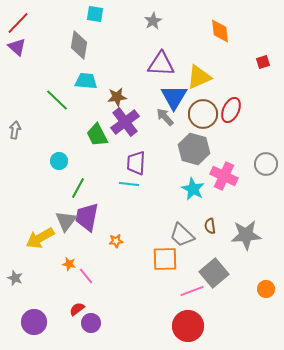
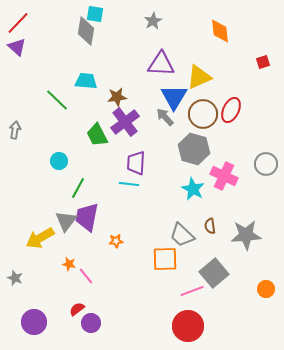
gray diamond at (79, 45): moved 7 px right, 14 px up
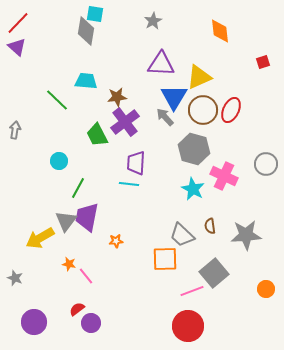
brown circle at (203, 114): moved 4 px up
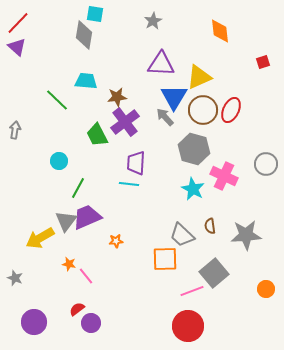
gray diamond at (86, 31): moved 2 px left, 4 px down
purple trapezoid at (87, 217): rotated 56 degrees clockwise
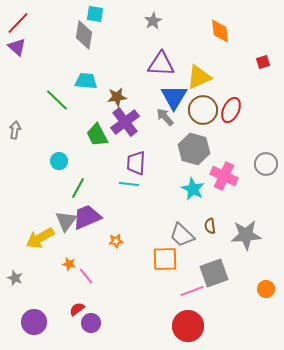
gray square at (214, 273): rotated 20 degrees clockwise
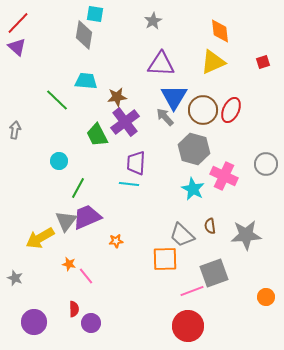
yellow triangle at (199, 77): moved 14 px right, 15 px up
orange circle at (266, 289): moved 8 px down
red semicircle at (77, 309): moved 3 px left; rotated 126 degrees clockwise
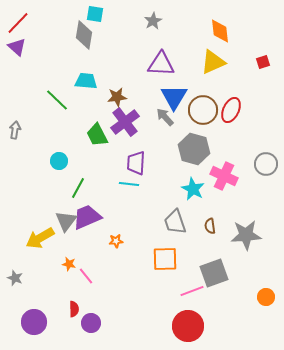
gray trapezoid at (182, 235): moved 7 px left, 13 px up; rotated 28 degrees clockwise
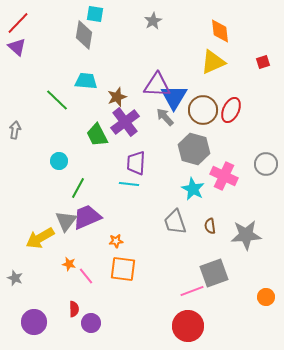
purple triangle at (161, 64): moved 4 px left, 21 px down
brown star at (117, 97): rotated 12 degrees counterclockwise
orange square at (165, 259): moved 42 px left, 10 px down; rotated 8 degrees clockwise
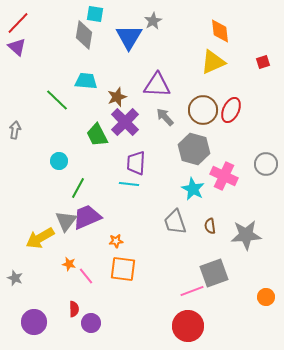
blue triangle at (174, 97): moved 45 px left, 60 px up
purple cross at (125, 122): rotated 8 degrees counterclockwise
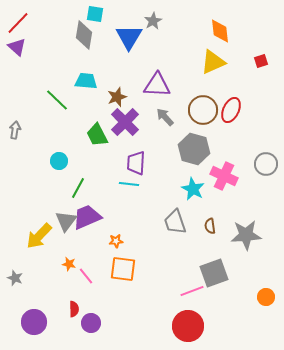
red square at (263, 62): moved 2 px left, 1 px up
yellow arrow at (40, 238): moved 1 px left, 2 px up; rotated 16 degrees counterclockwise
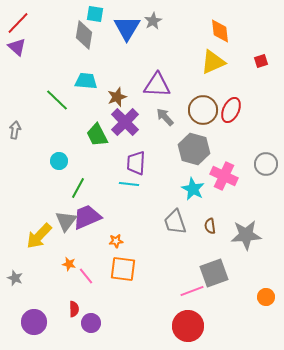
blue triangle at (129, 37): moved 2 px left, 9 px up
